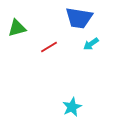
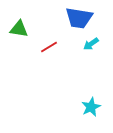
green triangle: moved 2 px right, 1 px down; rotated 24 degrees clockwise
cyan star: moved 19 px right
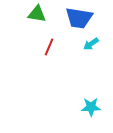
green triangle: moved 18 px right, 15 px up
red line: rotated 36 degrees counterclockwise
cyan star: rotated 24 degrees clockwise
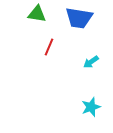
cyan arrow: moved 18 px down
cyan star: rotated 18 degrees counterclockwise
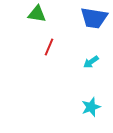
blue trapezoid: moved 15 px right
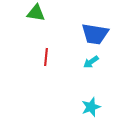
green triangle: moved 1 px left, 1 px up
blue trapezoid: moved 1 px right, 16 px down
red line: moved 3 px left, 10 px down; rotated 18 degrees counterclockwise
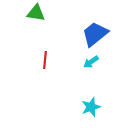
blue trapezoid: rotated 132 degrees clockwise
red line: moved 1 px left, 3 px down
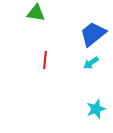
blue trapezoid: moved 2 px left
cyan arrow: moved 1 px down
cyan star: moved 5 px right, 2 px down
